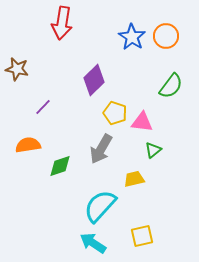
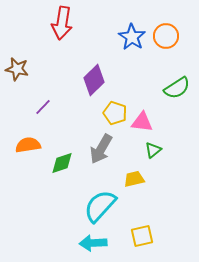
green semicircle: moved 6 px right, 2 px down; rotated 20 degrees clockwise
green diamond: moved 2 px right, 3 px up
cyan arrow: rotated 36 degrees counterclockwise
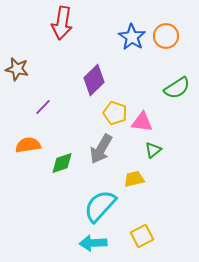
yellow square: rotated 15 degrees counterclockwise
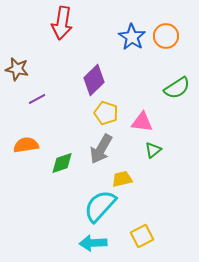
purple line: moved 6 px left, 8 px up; rotated 18 degrees clockwise
yellow pentagon: moved 9 px left
orange semicircle: moved 2 px left
yellow trapezoid: moved 12 px left
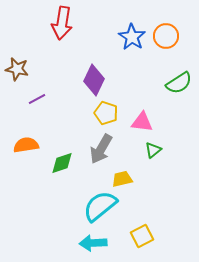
purple diamond: rotated 20 degrees counterclockwise
green semicircle: moved 2 px right, 5 px up
cyan semicircle: rotated 9 degrees clockwise
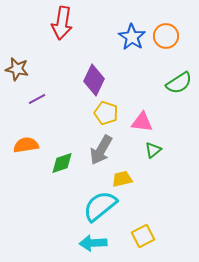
gray arrow: moved 1 px down
yellow square: moved 1 px right
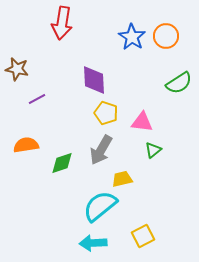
purple diamond: rotated 28 degrees counterclockwise
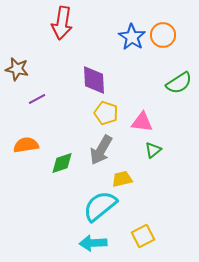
orange circle: moved 3 px left, 1 px up
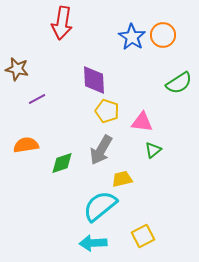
yellow pentagon: moved 1 px right, 2 px up
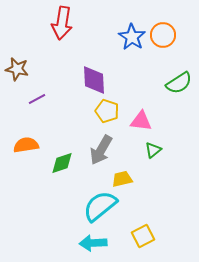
pink triangle: moved 1 px left, 1 px up
